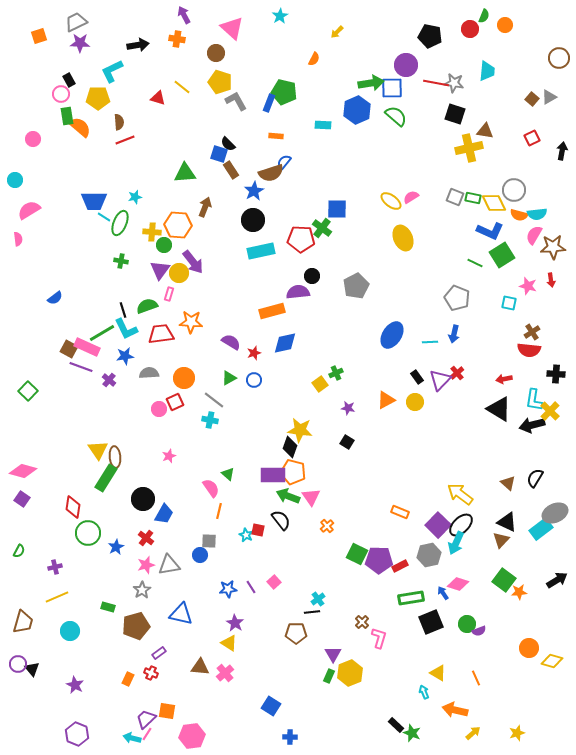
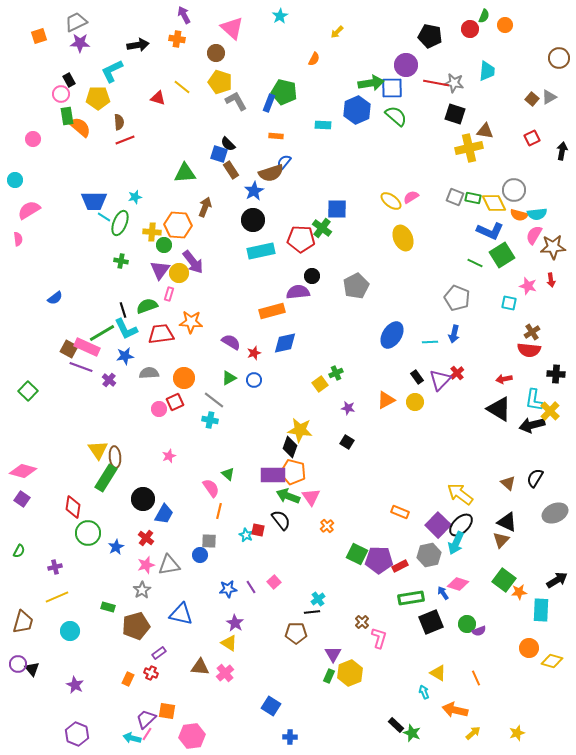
cyan rectangle at (541, 529): moved 81 px down; rotated 50 degrees counterclockwise
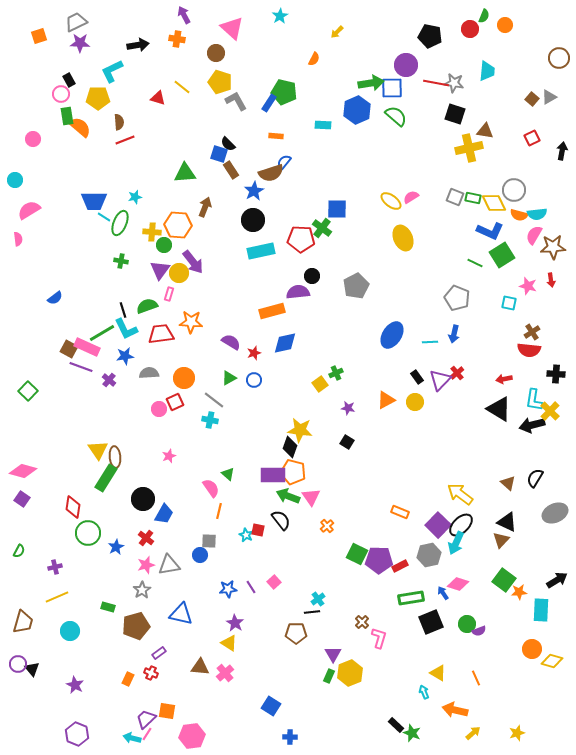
blue rectangle at (269, 103): rotated 12 degrees clockwise
orange circle at (529, 648): moved 3 px right, 1 px down
